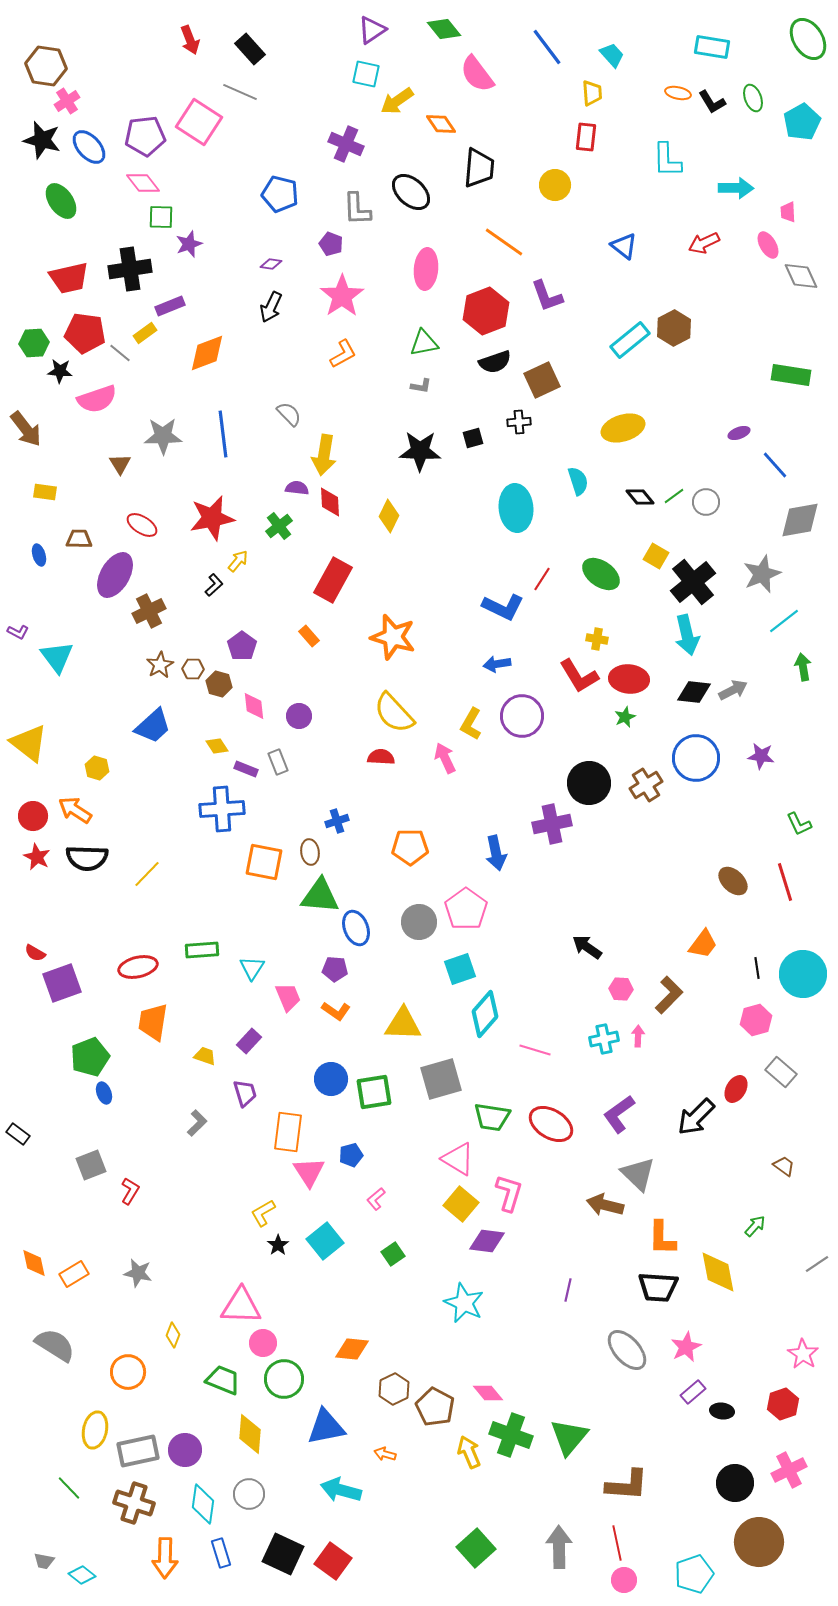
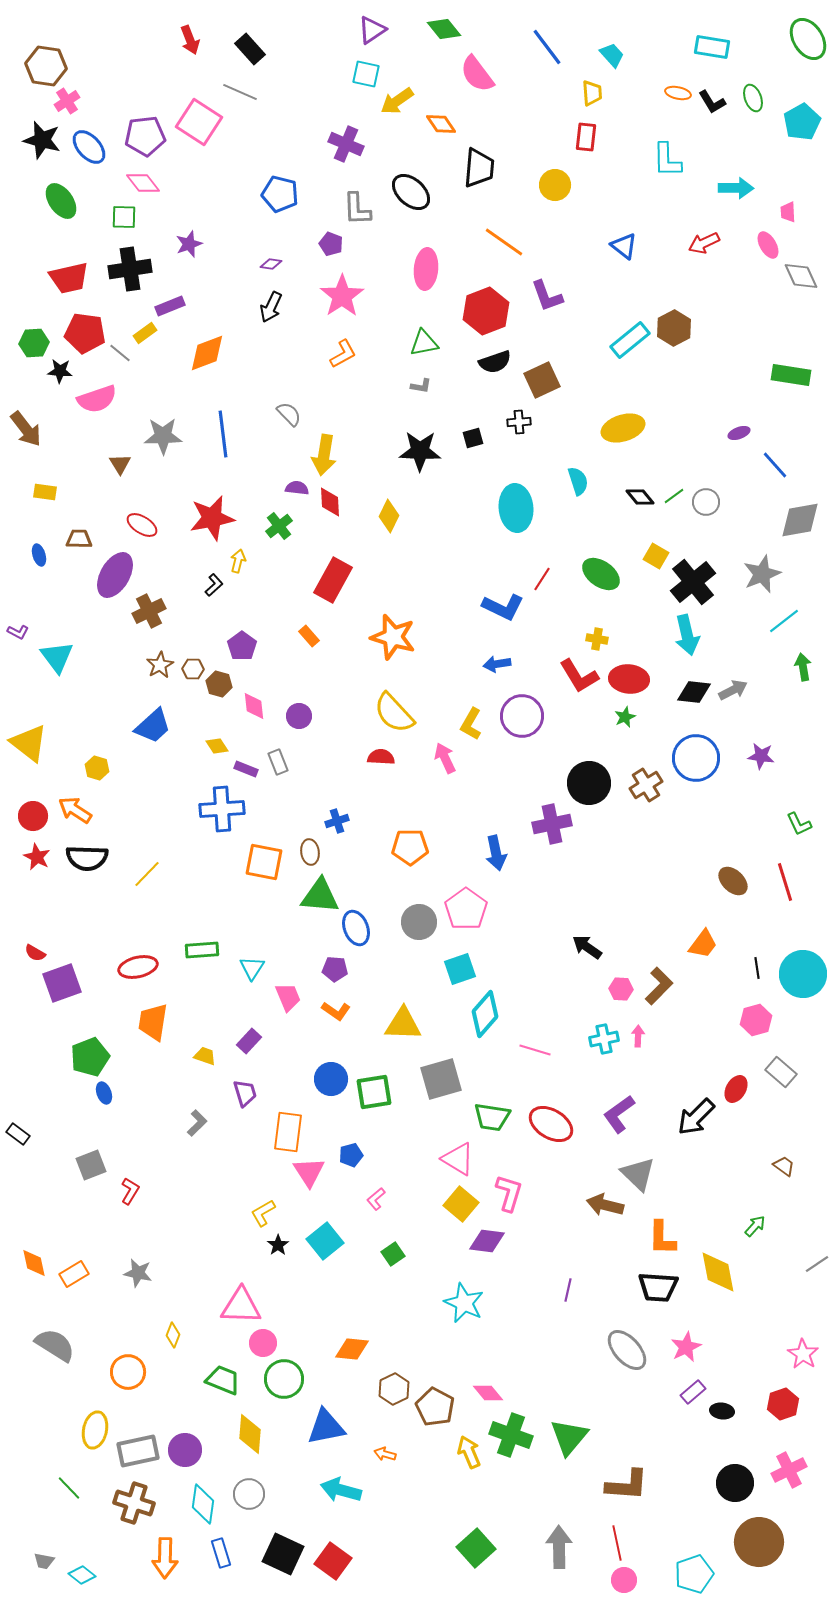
green square at (161, 217): moved 37 px left
yellow arrow at (238, 561): rotated 25 degrees counterclockwise
brown L-shape at (669, 995): moved 10 px left, 9 px up
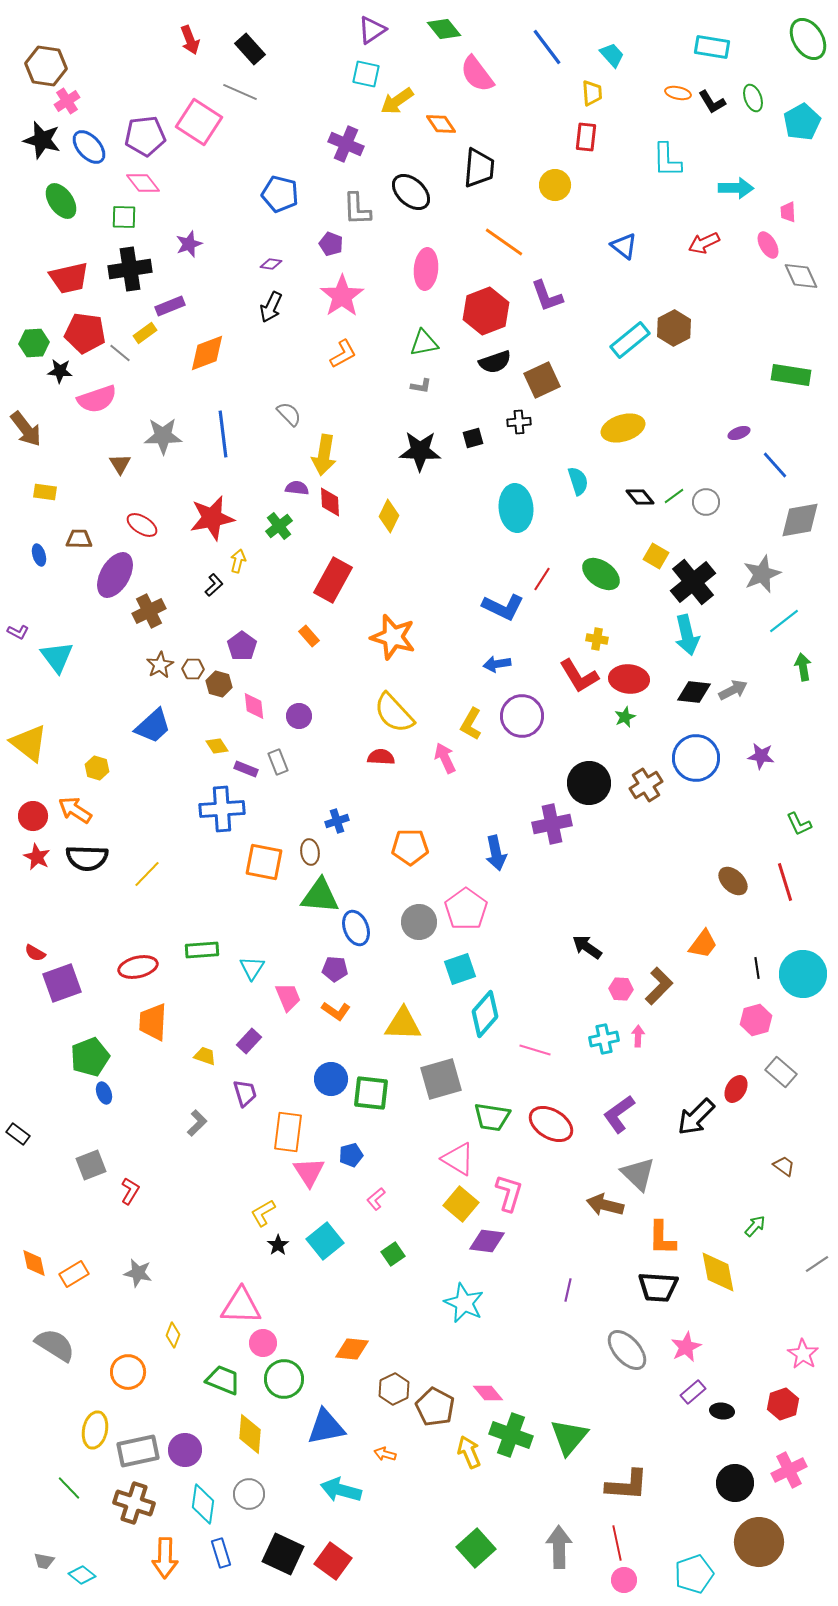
orange trapezoid at (153, 1022): rotated 6 degrees counterclockwise
green square at (374, 1092): moved 3 px left, 1 px down; rotated 15 degrees clockwise
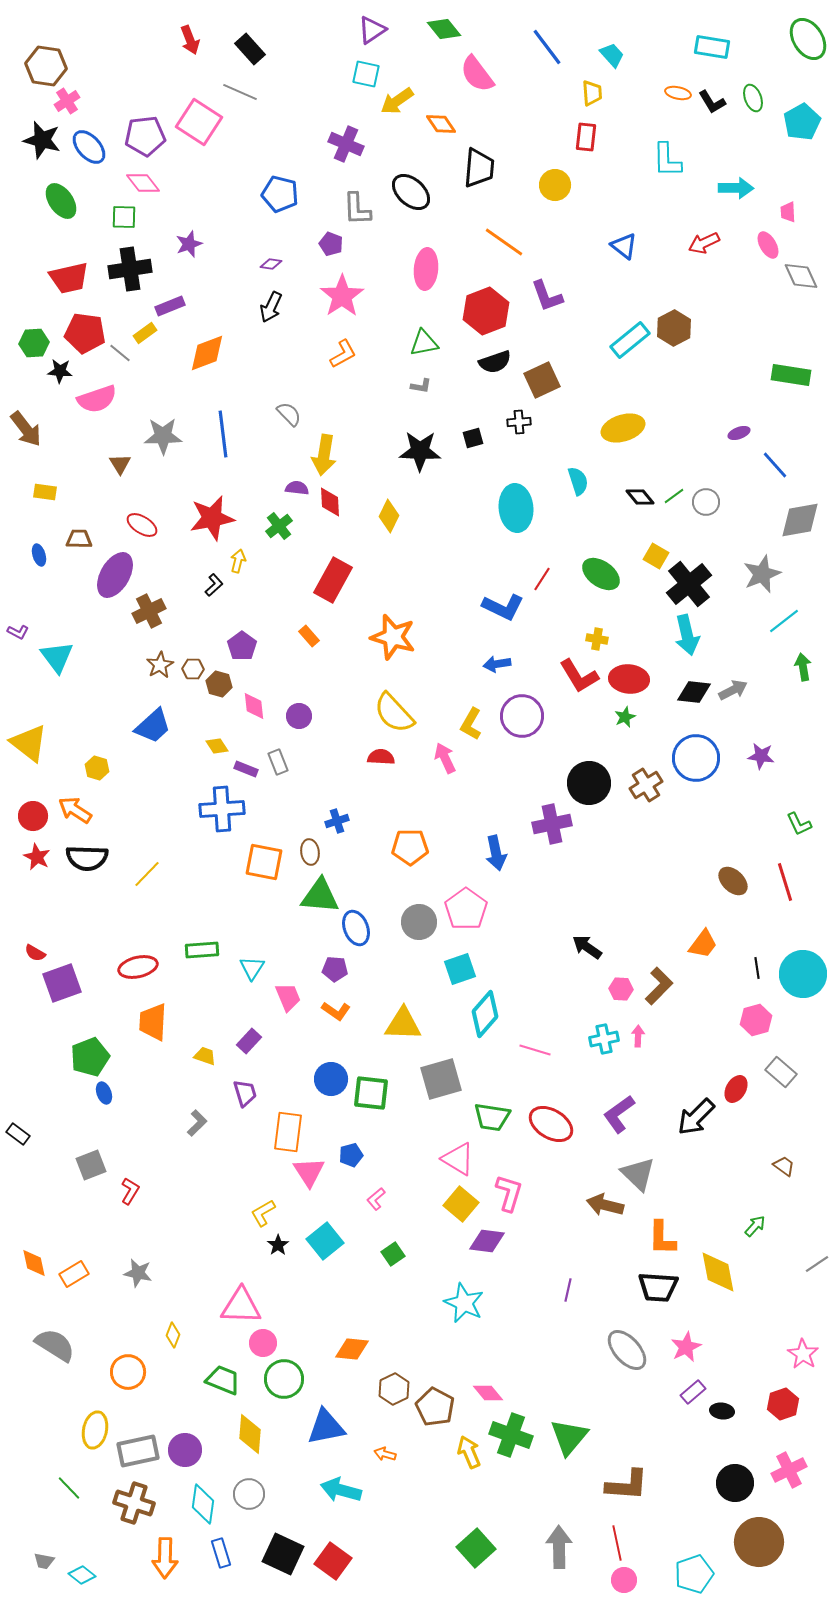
black cross at (693, 582): moved 4 px left, 2 px down
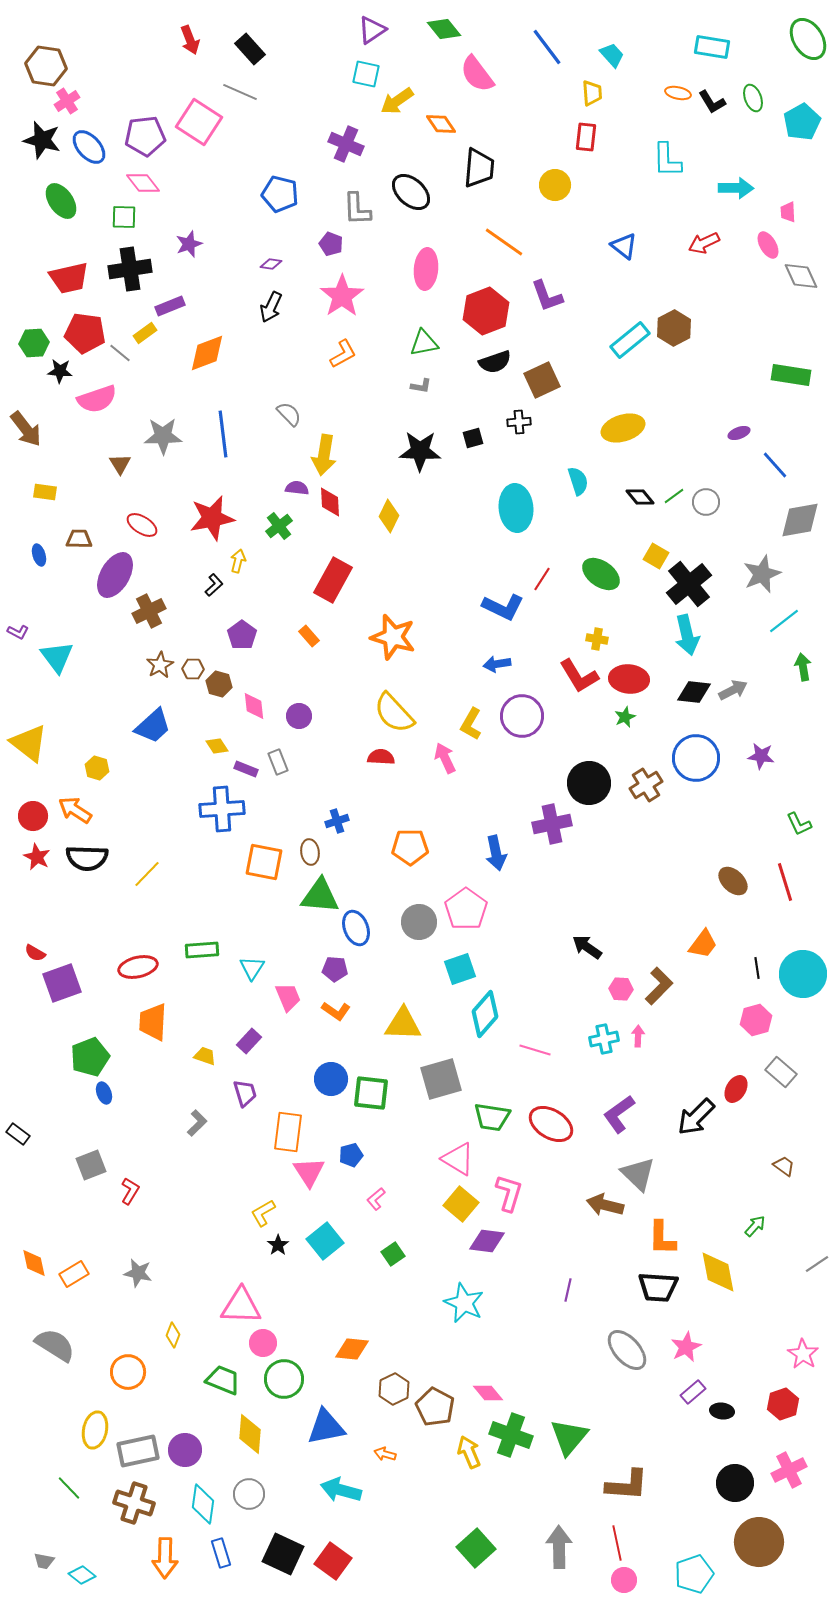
purple pentagon at (242, 646): moved 11 px up
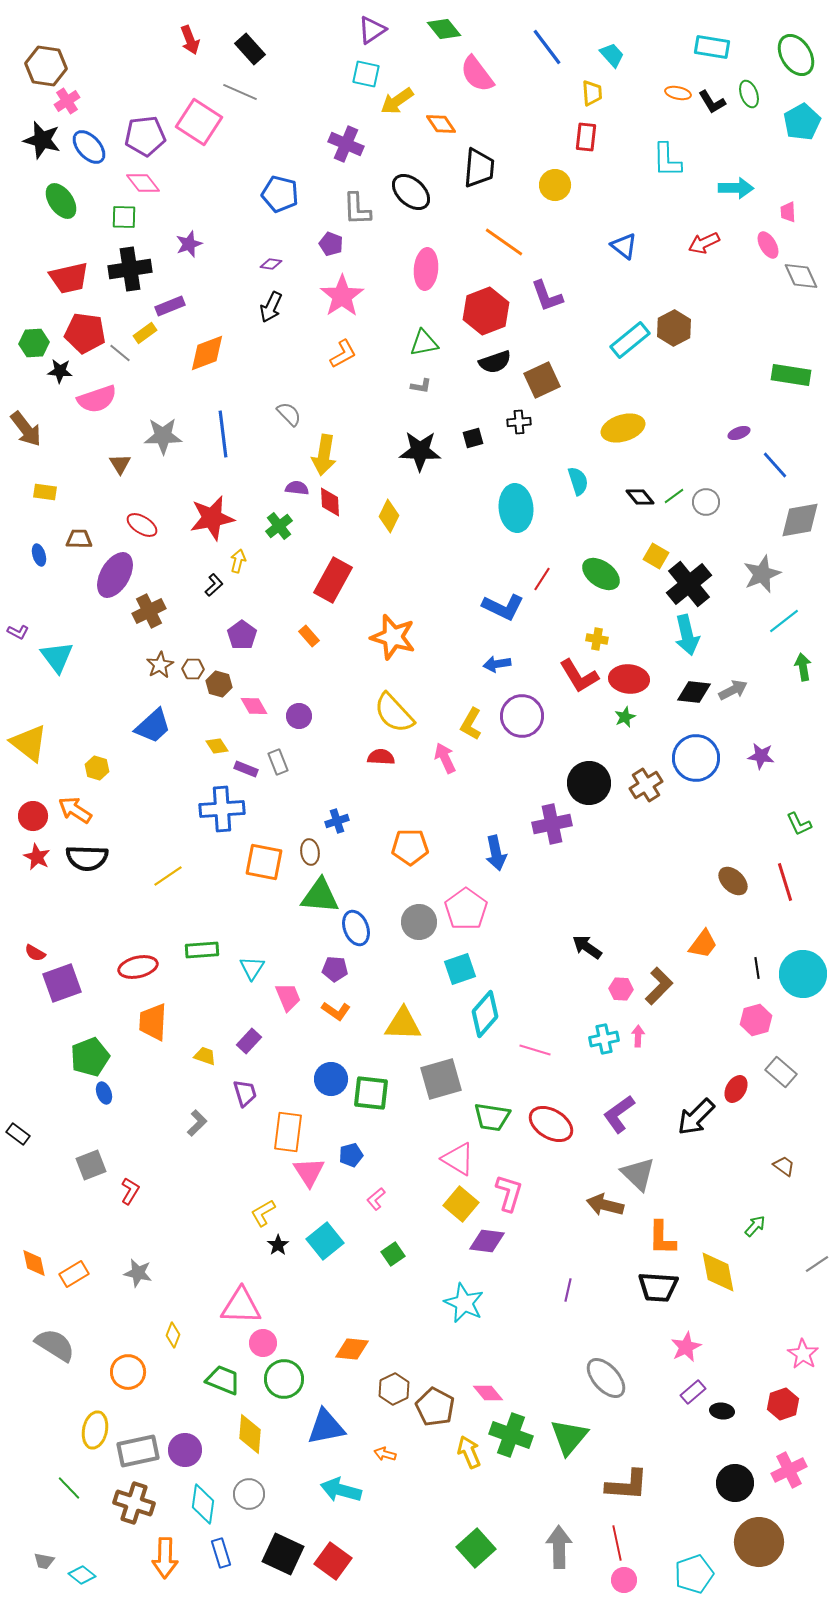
green ellipse at (808, 39): moved 12 px left, 16 px down
green ellipse at (753, 98): moved 4 px left, 4 px up
pink diamond at (254, 706): rotated 24 degrees counterclockwise
yellow line at (147, 874): moved 21 px right, 2 px down; rotated 12 degrees clockwise
gray ellipse at (627, 1350): moved 21 px left, 28 px down
